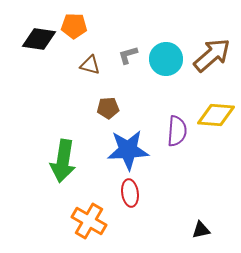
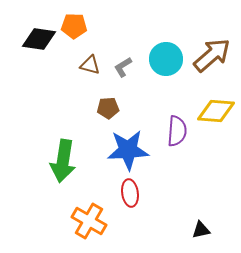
gray L-shape: moved 5 px left, 12 px down; rotated 15 degrees counterclockwise
yellow diamond: moved 4 px up
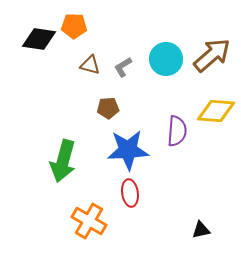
green arrow: rotated 6 degrees clockwise
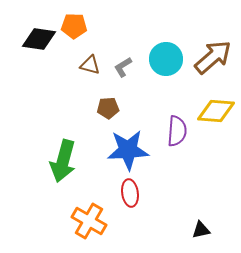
brown arrow: moved 1 px right, 2 px down
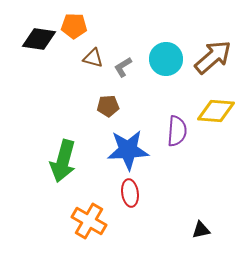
brown triangle: moved 3 px right, 7 px up
brown pentagon: moved 2 px up
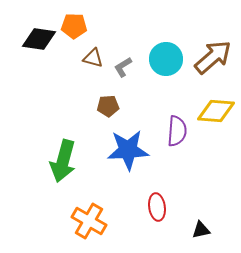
red ellipse: moved 27 px right, 14 px down
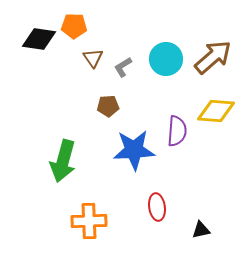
brown triangle: rotated 40 degrees clockwise
blue star: moved 6 px right
orange cross: rotated 32 degrees counterclockwise
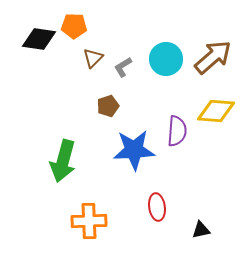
brown triangle: rotated 20 degrees clockwise
brown pentagon: rotated 15 degrees counterclockwise
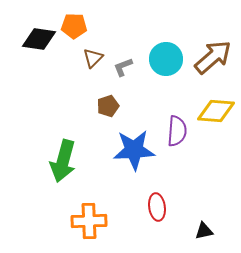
gray L-shape: rotated 10 degrees clockwise
black triangle: moved 3 px right, 1 px down
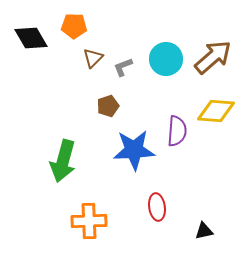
black diamond: moved 8 px left, 1 px up; rotated 52 degrees clockwise
